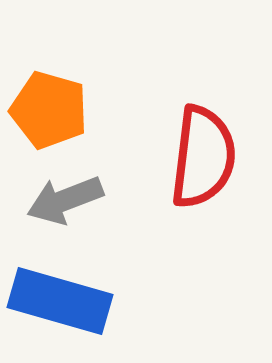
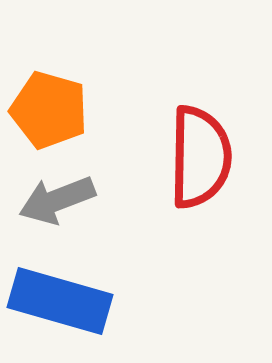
red semicircle: moved 3 px left; rotated 6 degrees counterclockwise
gray arrow: moved 8 px left
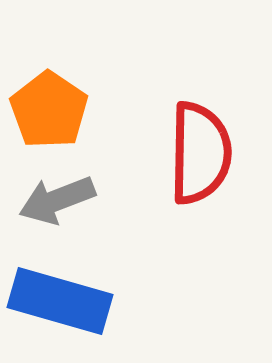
orange pentagon: rotated 18 degrees clockwise
red semicircle: moved 4 px up
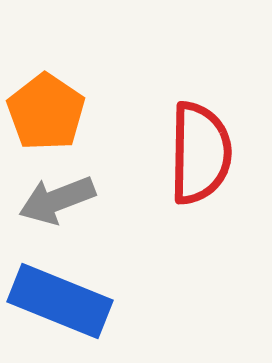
orange pentagon: moved 3 px left, 2 px down
blue rectangle: rotated 6 degrees clockwise
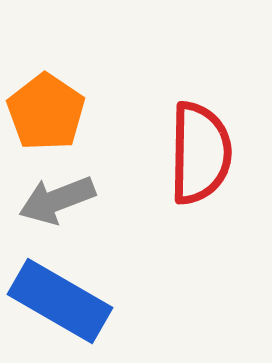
blue rectangle: rotated 8 degrees clockwise
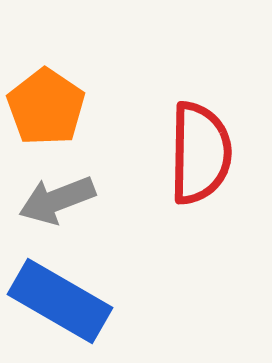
orange pentagon: moved 5 px up
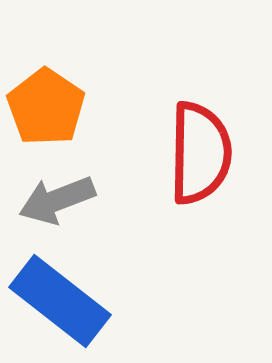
blue rectangle: rotated 8 degrees clockwise
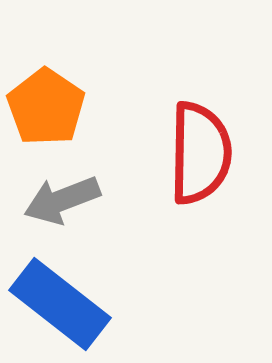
gray arrow: moved 5 px right
blue rectangle: moved 3 px down
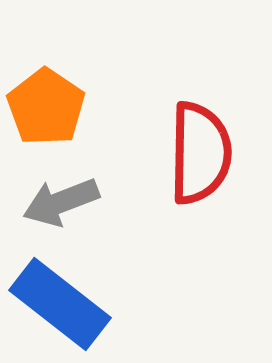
gray arrow: moved 1 px left, 2 px down
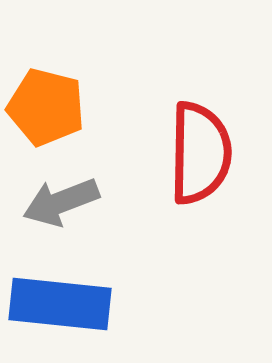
orange pentagon: rotated 20 degrees counterclockwise
blue rectangle: rotated 32 degrees counterclockwise
